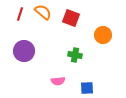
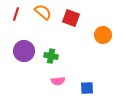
red line: moved 4 px left
green cross: moved 24 px left, 1 px down
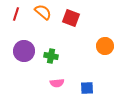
orange circle: moved 2 px right, 11 px down
pink semicircle: moved 1 px left, 2 px down
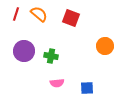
orange semicircle: moved 4 px left, 2 px down
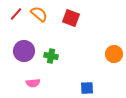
red line: rotated 24 degrees clockwise
orange circle: moved 9 px right, 8 px down
pink semicircle: moved 24 px left
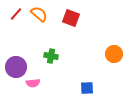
purple circle: moved 8 px left, 16 px down
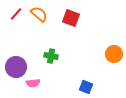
blue square: moved 1 px left, 1 px up; rotated 24 degrees clockwise
